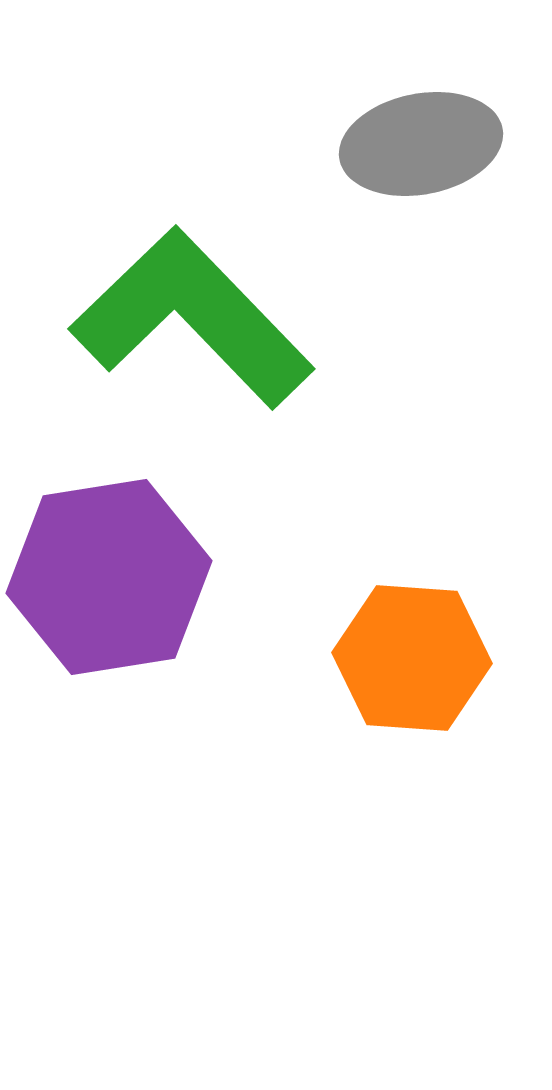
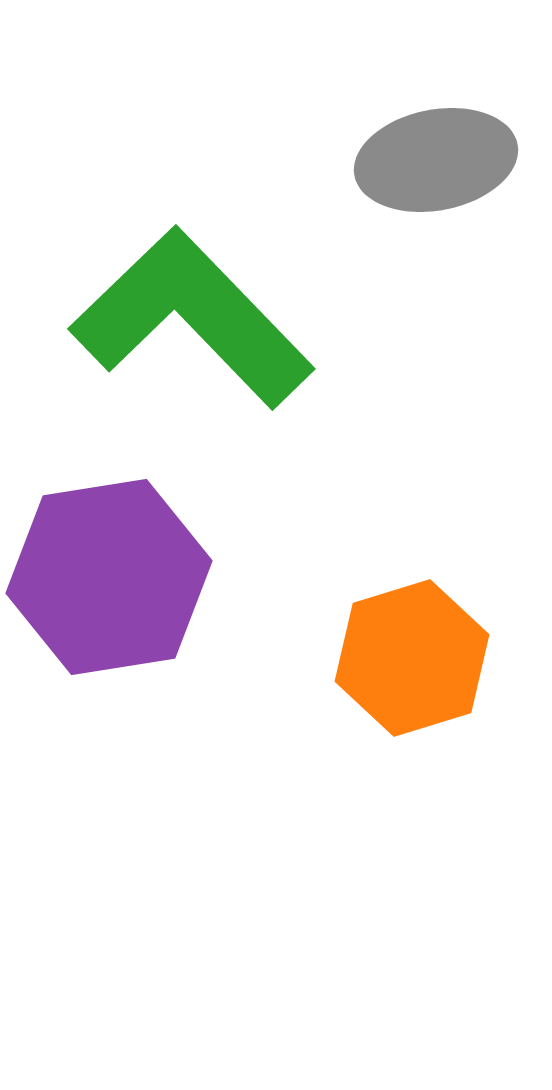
gray ellipse: moved 15 px right, 16 px down
orange hexagon: rotated 21 degrees counterclockwise
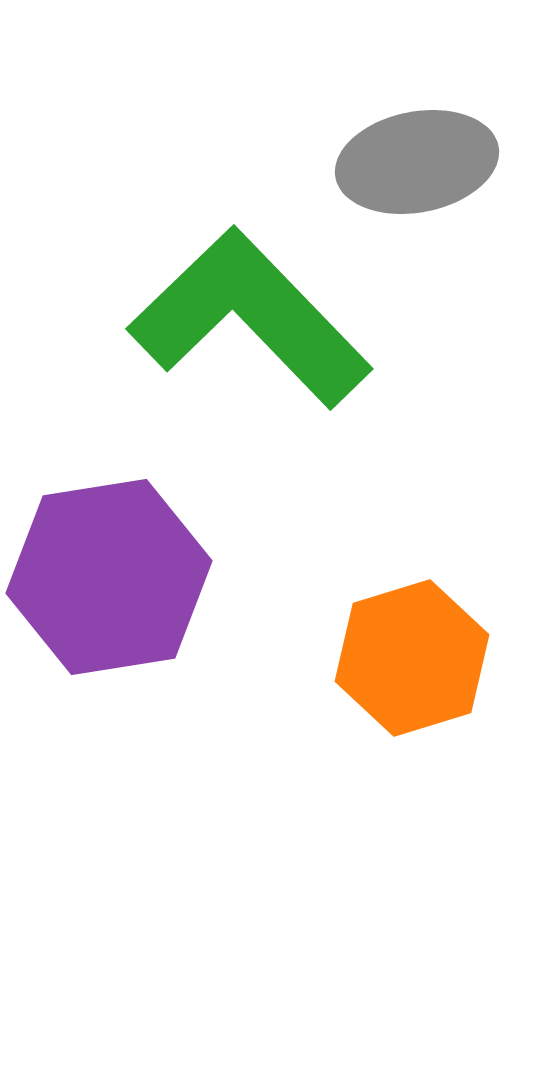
gray ellipse: moved 19 px left, 2 px down
green L-shape: moved 58 px right
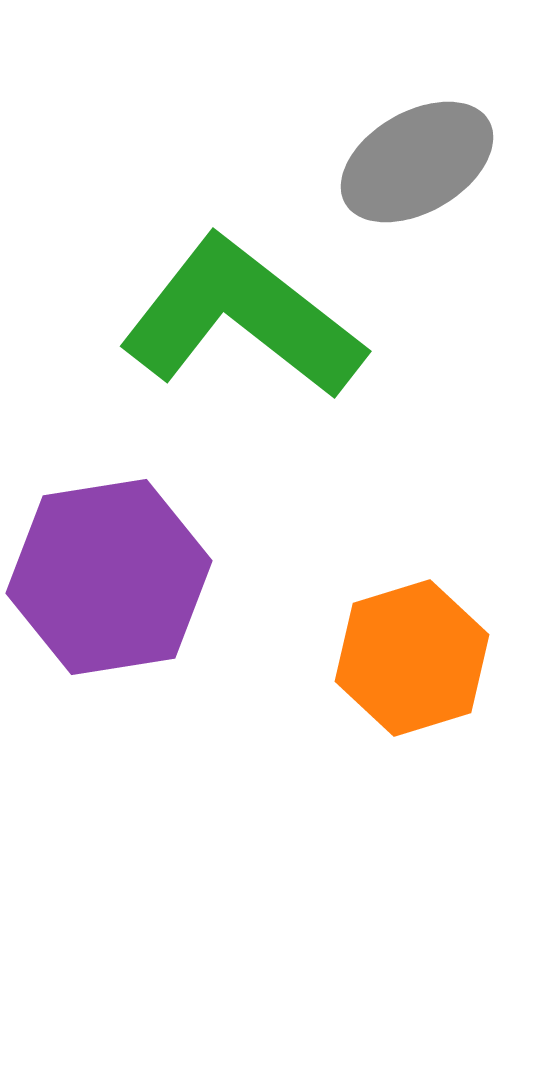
gray ellipse: rotated 19 degrees counterclockwise
green L-shape: moved 8 px left; rotated 8 degrees counterclockwise
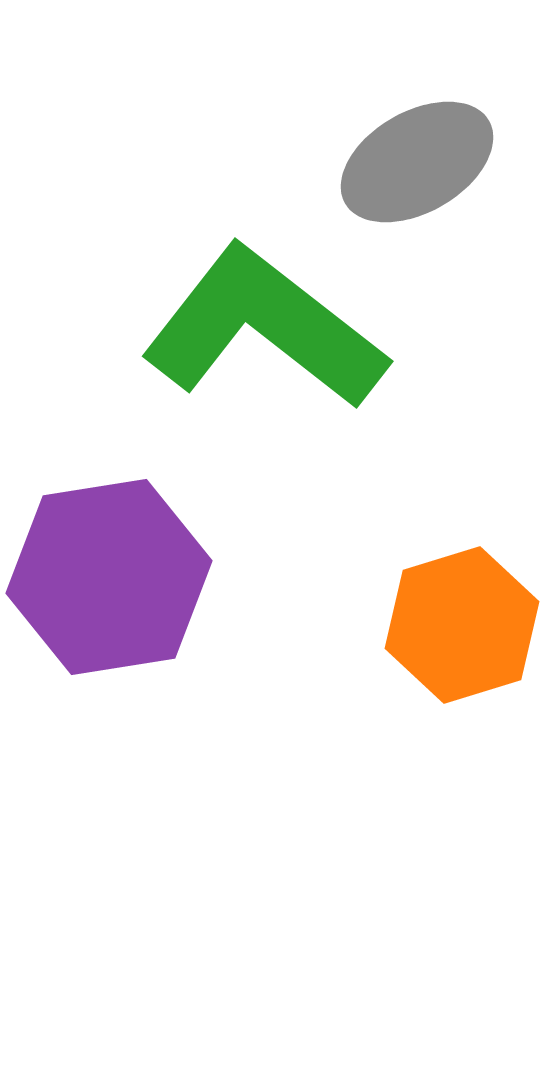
green L-shape: moved 22 px right, 10 px down
orange hexagon: moved 50 px right, 33 px up
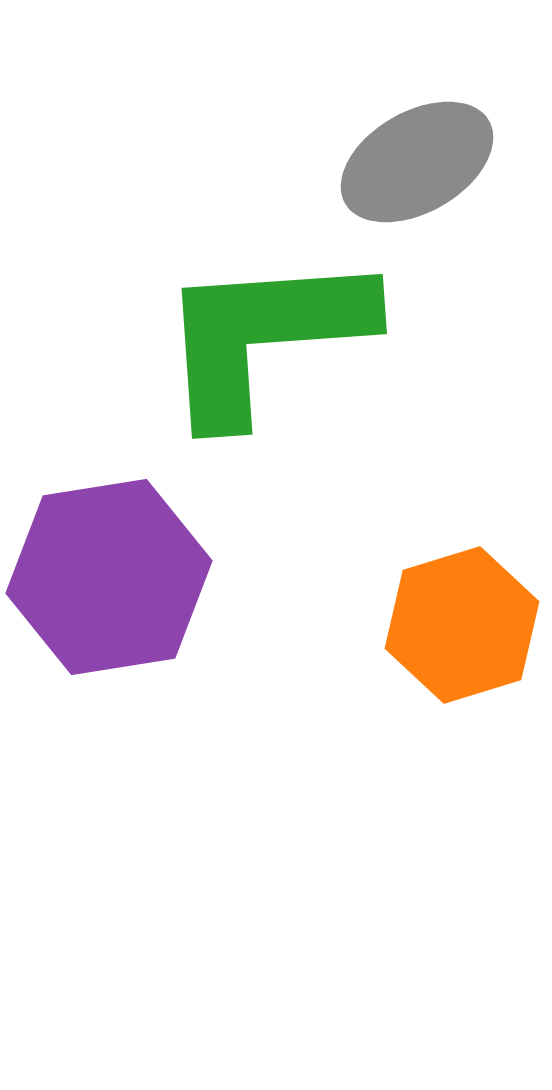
green L-shape: moved 8 px down; rotated 42 degrees counterclockwise
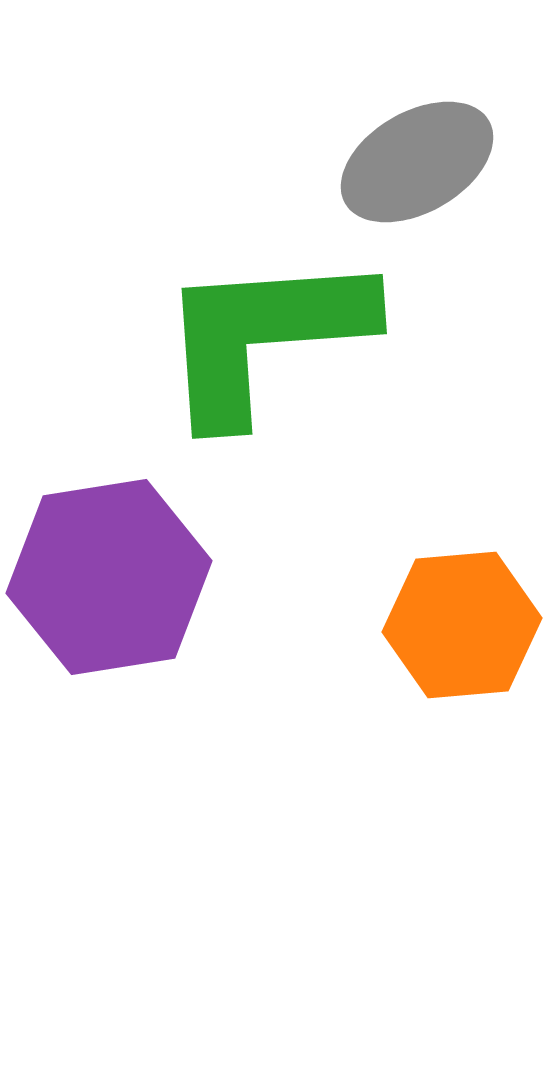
orange hexagon: rotated 12 degrees clockwise
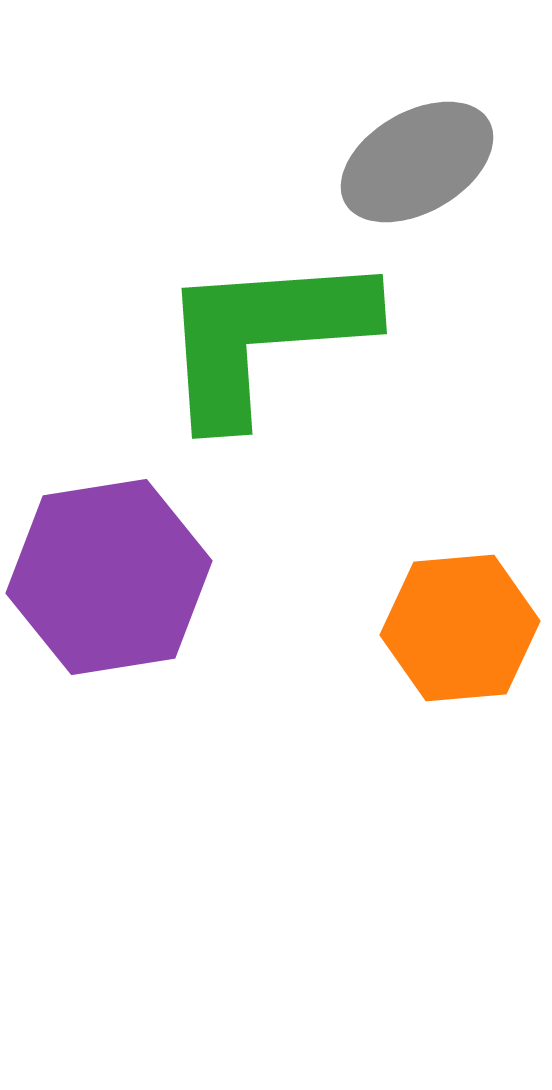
orange hexagon: moved 2 px left, 3 px down
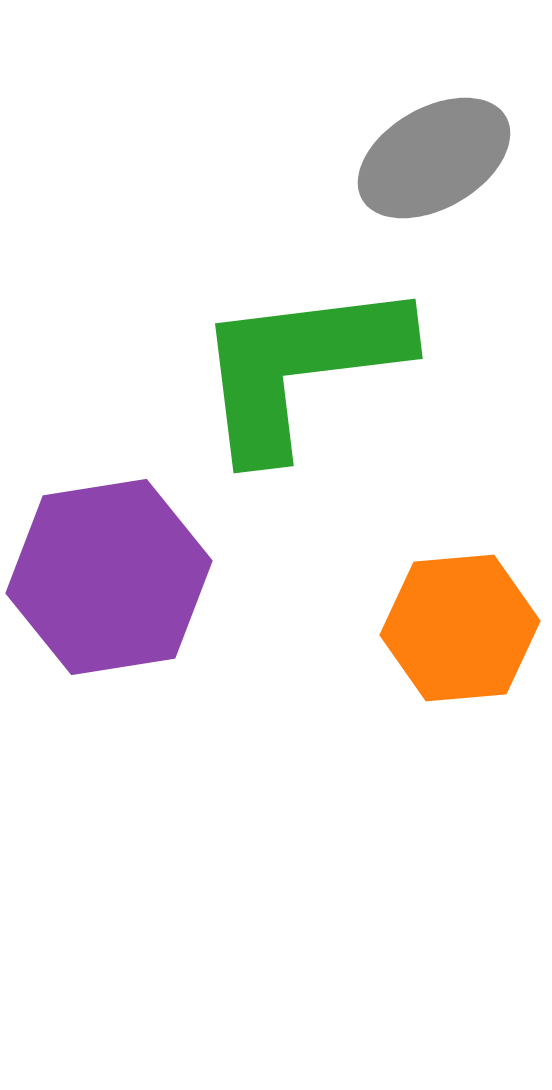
gray ellipse: moved 17 px right, 4 px up
green L-shape: moved 36 px right, 31 px down; rotated 3 degrees counterclockwise
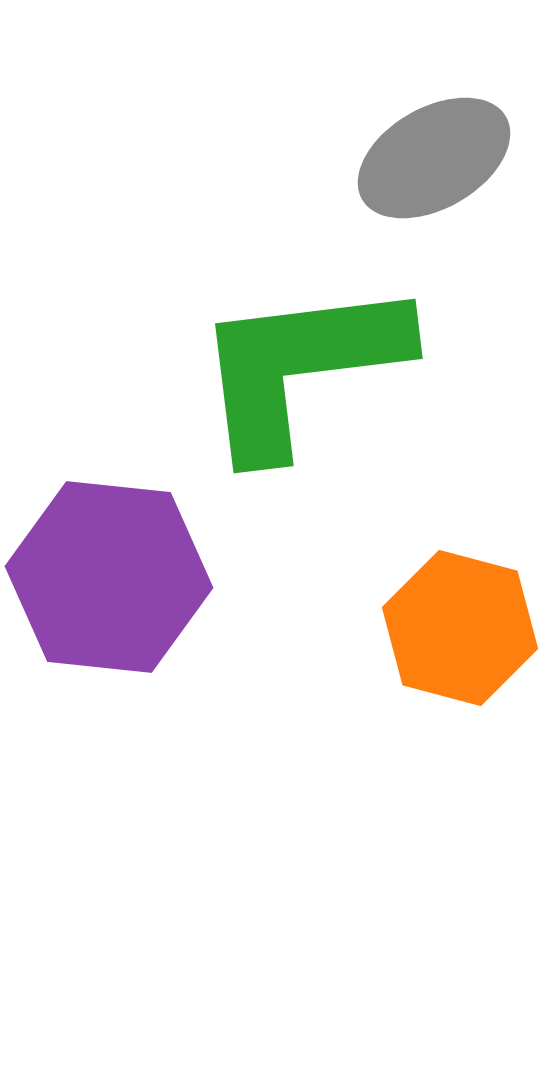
purple hexagon: rotated 15 degrees clockwise
orange hexagon: rotated 20 degrees clockwise
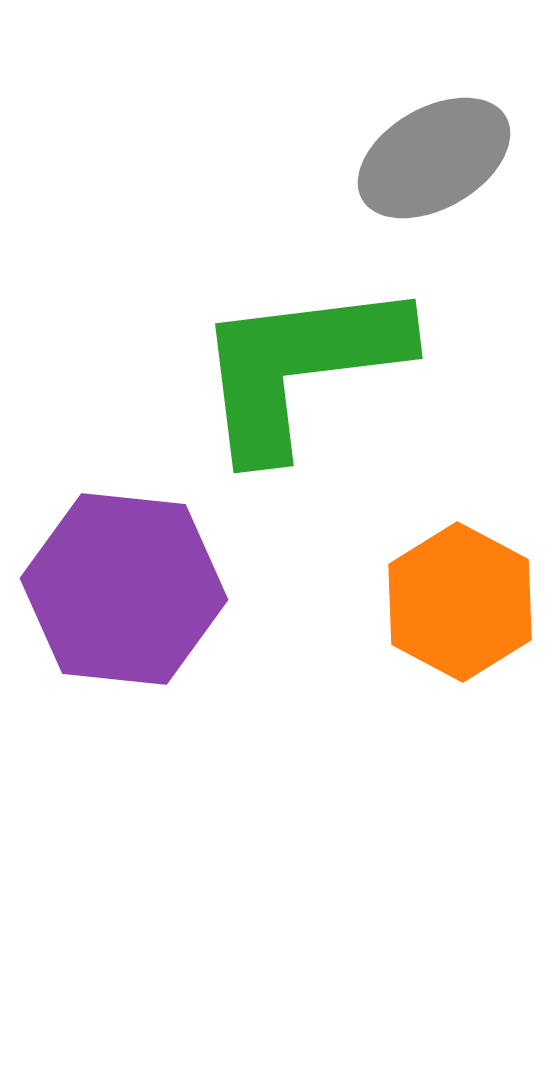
purple hexagon: moved 15 px right, 12 px down
orange hexagon: moved 26 px up; rotated 13 degrees clockwise
